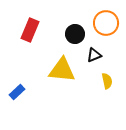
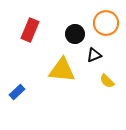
yellow semicircle: rotated 147 degrees clockwise
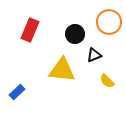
orange circle: moved 3 px right, 1 px up
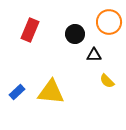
black triangle: rotated 21 degrees clockwise
yellow triangle: moved 11 px left, 22 px down
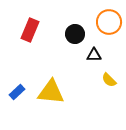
yellow semicircle: moved 2 px right, 1 px up
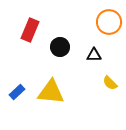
black circle: moved 15 px left, 13 px down
yellow semicircle: moved 1 px right, 3 px down
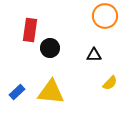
orange circle: moved 4 px left, 6 px up
red rectangle: rotated 15 degrees counterclockwise
black circle: moved 10 px left, 1 px down
yellow semicircle: rotated 91 degrees counterclockwise
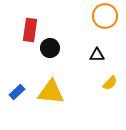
black triangle: moved 3 px right
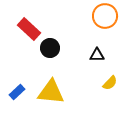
red rectangle: moved 1 px left, 1 px up; rotated 55 degrees counterclockwise
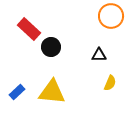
orange circle: moved 6 px right
black circle: moved 1 px right, 1 px up
black triangle: moved 2 px right
yellow semicircle: rotated 21 degrees counterclockwise
yellow triangle: moved 1 px right
